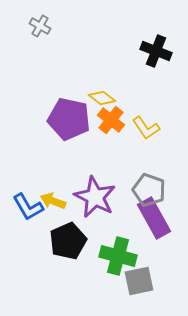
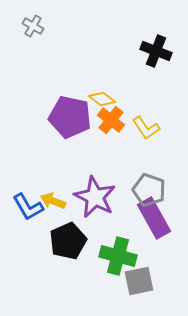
gray cross: moved 7 px left
yellow diamond: moved 1 px down
purple pentagon: moved 1 px right, 2 px up
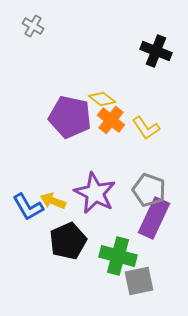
purple star: moved 4 px up
purple rectangle: rotated 54 degrees clockwise
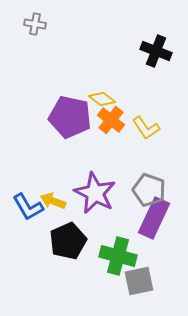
gray cross: moved 2 px right, 2 px up; rotated 20 degrees counterclockwise
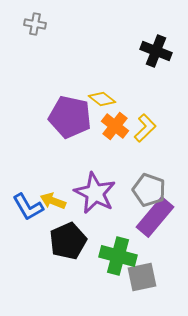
orange cross: moved 4 px right, 6 px down
yellow L-shape: moved 1 px left; rotated 100 degrees counterclockwise
purple rectangle: moved 1 px right, 1 px up; rotated 15 degrees clockwise
gray square: moved 3 px right, 4 px up
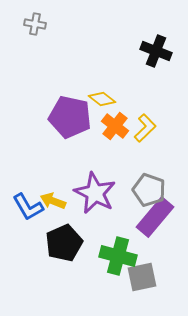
black pentagon: moved 4 px left, 2 px down
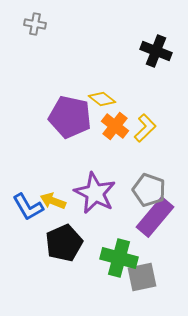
green cross: moved 1 px right, 2 px down
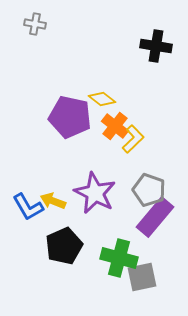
black cross: moved 5 px up; rotated 12 degrees counterclockwise
yellow L-shape: moved 12 px left, 11 px down
black pentagon: moved 3 px down
